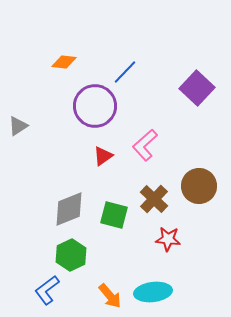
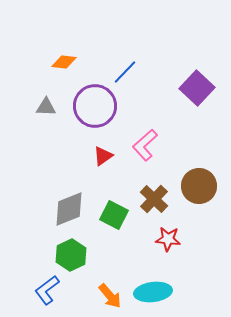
gray triangle: moved 28 px right, 19 px up; rotated 35 degrees clockwise
green square: rotated 12 degrees clockwise
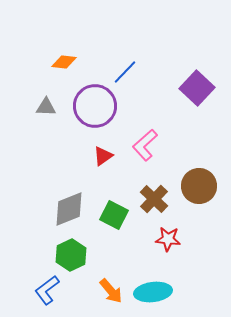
orange arrow: moved 1 px right, 5 px up
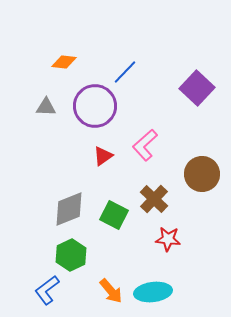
brown circle: moved 3 px right, 12 px up
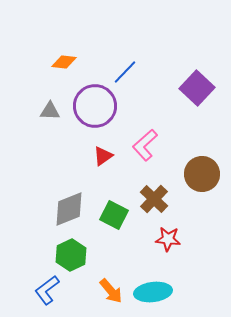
gray triangle: moved 4 px right, 4 px down
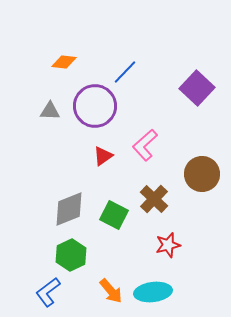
red star: moved 6 px down; rotated 20 degrees counterclockwise
blue L-shape: moved 1 px right, 2 px down
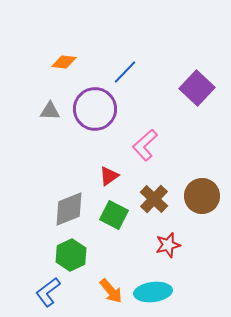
purple circle: moved 3 px down
red triangle: moved 6 px right, 20 px down
brown circle: moved 22 px down
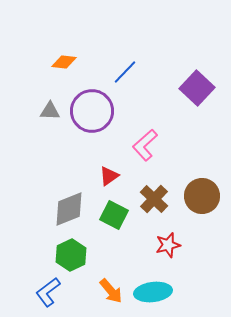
purple circle: moved 3 px left, 2 px down
